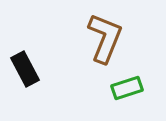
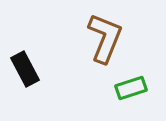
green rectangle: moved 4 px right
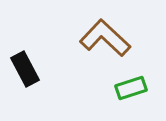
brown L-shape: rotated 69 degrees counterclockwise
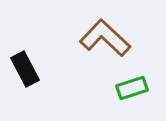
green rectangle: moved 1 px right
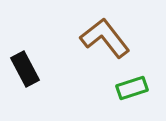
brown L-shape: rotated 9 degrees clockwise
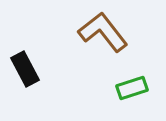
brown L-shape: moved 2 px left, 6 px up
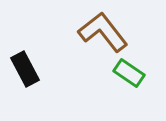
green rectangle: moved 3 px left, 15 px up; rotated 52 degrees clockwise
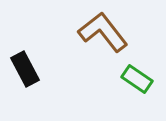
green rectangle: moved 8 px right, 6 px down
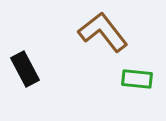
green rectangle: rotated 28 degrees counterclockwise
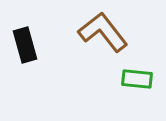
black rectangle: moved 24 px up; rotated 12 degrees clockwise
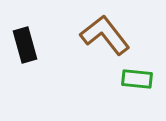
brown L-shape: moved 2 px right, 3 px down
